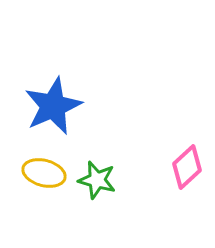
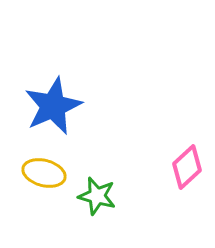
green star: moved 16 px down
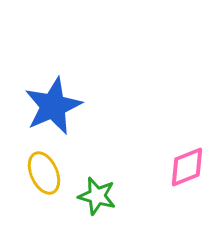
pink diamond: rotated 21 degrees clockwise
yellow ellipse: rotated 51 degrees clockwise
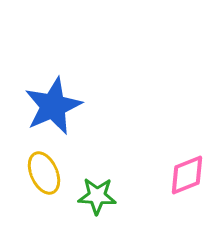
pink diamond: moved 8 px down
green star: rotated 12 degrees counterclockwise
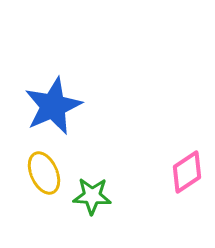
pink diamond: moved 3 px up; rotated 12 degrees counterclockwise
green star: moved 5 px left
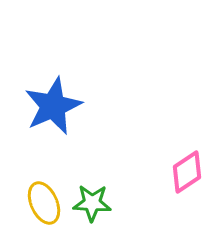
yellow ellipse: moved 30 px down
green star: moved 7 px down
